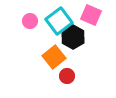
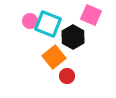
cyan square: moved 11 px left, 3 px down; rotated 32 degrees counterclockwise
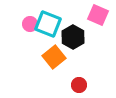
pink square: moved 7 px right
pink circle: moved 3 px down
red circle: moved 12 px right, 9 px down
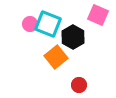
orange square: moved 2 px right
